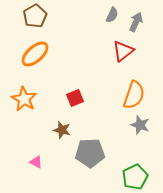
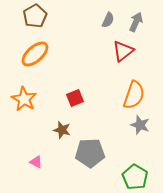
gray semicircle: moved 4 px left, 5 px down
green pentagon: rotated 15 degrees counterclockwise
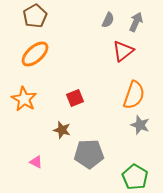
gray pentagon: moved 1 px left, 1 px down
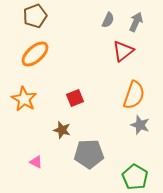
brown pentagon: rotated 10 degrees clockwise
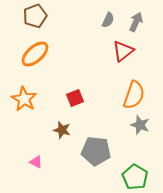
gray pentagon: moved 7 px right, 3 px up; rotated 8 degrees clockwise
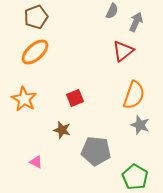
brown pentagon: moved 1 px right, 1 px down
gray semicircle: moved 4 px right, 9 px up
orange ellipse: moved 2 px up
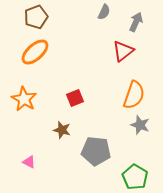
gray semicircle: moved 8 px left, 1 px down
pink triangle: moved 7 px left
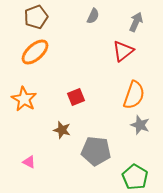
gray semicircle: moved 11 px left, 4 px down
red square: moved 1 px right, 1 px up
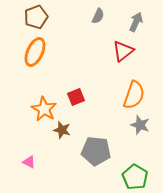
gray semicircle: moved 5 px right
orange ellipse: rotated 24 degrees counterclockwise
orange star: moved 20 px right, 10 px down
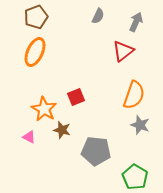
pink triangle: moved 25 px up
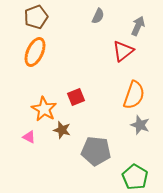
gray arrow: moved 2 px right, 4 px down
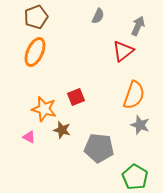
orange star: rotated 15 degrees counterclockwise
gray pentagon: moved 3 px right, 3 px up
